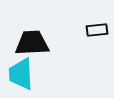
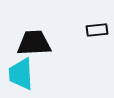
black trapezoid: moved 2 px right
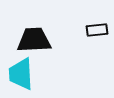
black trapezoid: moved 3 px up
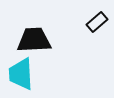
black rectangle: moved 8 px up; rotated 35 degrees counterclockwise
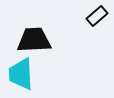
black rectangle: moved 6 px up
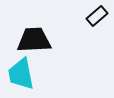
cyan trapezoid: rotated 8 degrees counterclockwise
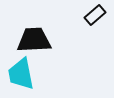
black rectangle: moved 2 px left, 1 px up
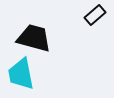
black trapezoid: moved 2 px up; rotated 18 degrees clockwise
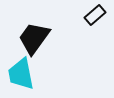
black trapezoid: rotated 69 degrees counterclockwise
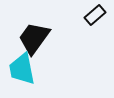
cyan trapezoid: moved 1 px right, 5 px up
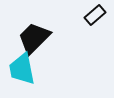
black trapezoid: rotated 9 degrees clockwise
